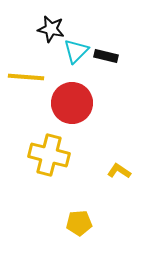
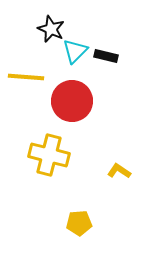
black star: rotated 12 degrees clockwise
cyan triangle: moved 1 px left
red circle: moved 2 px up
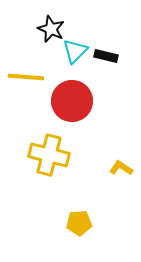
yellow L-shape: moved 2 px right, 3 px up
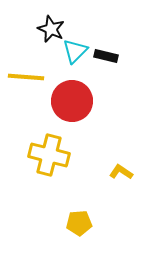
yellow L-shape: moved 4 px down
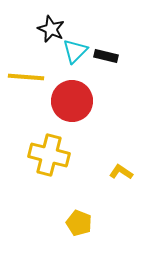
yellow pentagon: rotated 25 degrees clockwise
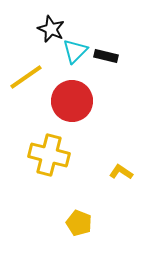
yellow line: rotated 39 degrees counterclockwise
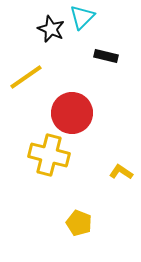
cyan triangle: moved 7 px right, 34 px up
red circle: moved 12 px down
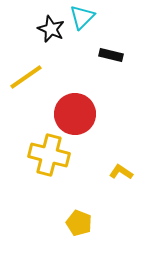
black rectangle: moved 5 px right, 1 px up
red circle: moved 3 px right, 1 px down
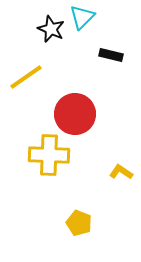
yellow cross: rotated 12 degrees counterclockwise
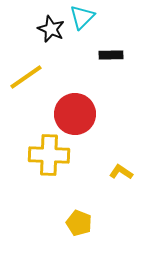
black rectangle: rotated 15 degrees counterclockwise
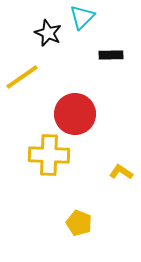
black star: moved 3 px left, 4 px down
yellow line: moved 4 px left
